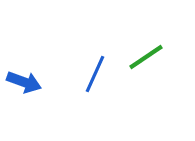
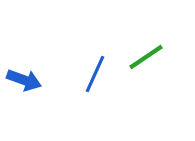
blue arrow: moved 2 px up
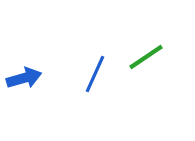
blue arrow: moved 2 px up; rotated 36 degrees counterclockwise
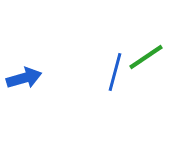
blue line: moved 20 px right, 2 px up; rotated 9 degrees counterclockwise
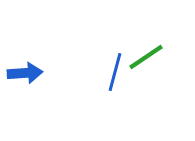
blue arrow: moved 1 px right, 5 px up; rotated 12 degrees clockwise
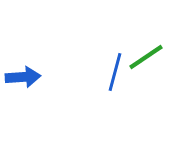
blue arrow: moved 2 px left, 4 px down
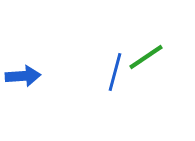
blue arrow: moved 1 px up
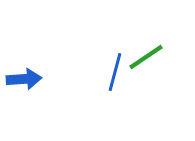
blue arrow: moved 1 px right, 3 px down
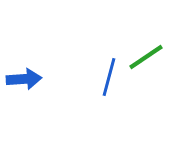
blue line: moved 6 px left, 5 px down
